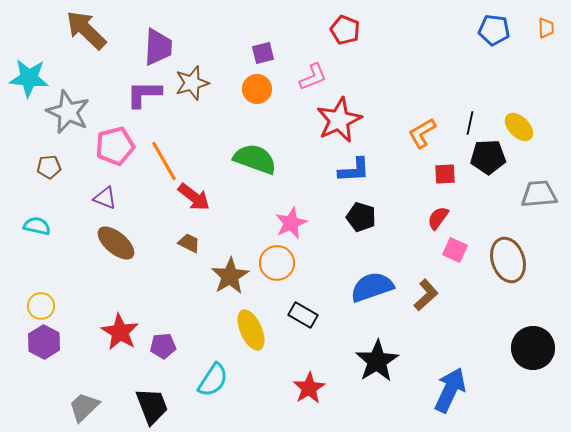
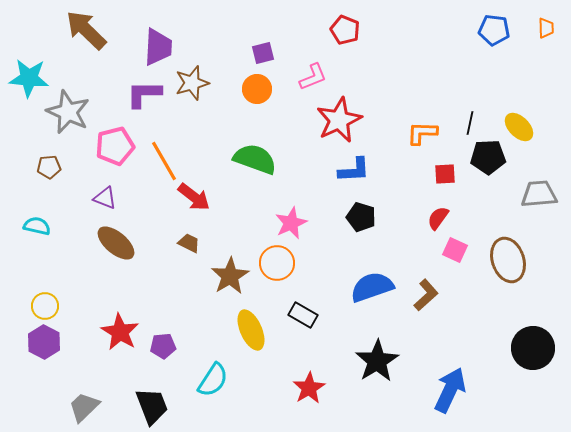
orange L-shape at (422, 133): rotated 32 degrees clockwise
yellow circle at (41, 306): moved 4 px right
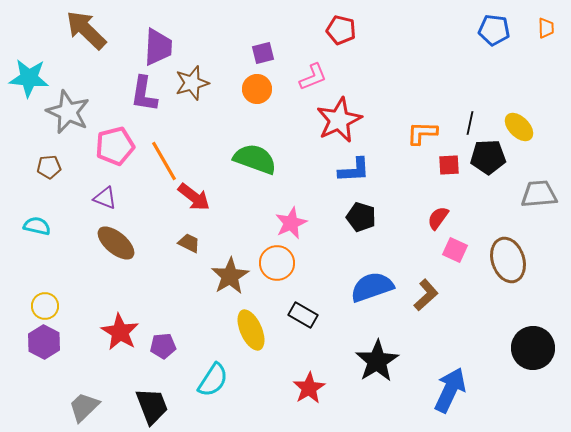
red pentagon at (345, 30): moved 4 px left; rotated 8 degrees counterclockwise
purple L-shape at (144, 94): rotated 81 degrees counterclockwise
red square at (445, 174): moved 4 px right, 9 px up
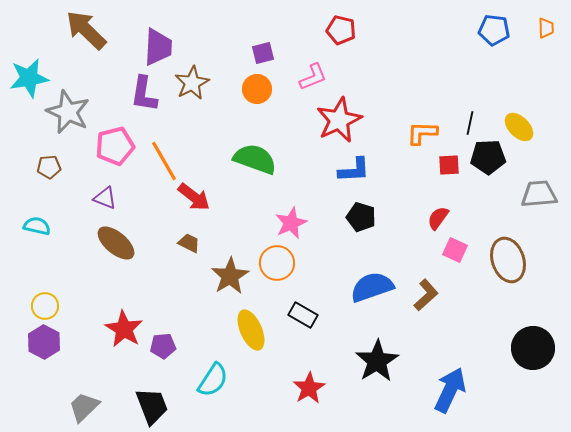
cyan star at (29, 78): rotated 15 degrees counterclockwise
brown star at (192, 83): rotated 12 degrees counterclockwise
red star at (120, 332): moved 4 px right, 3 px up
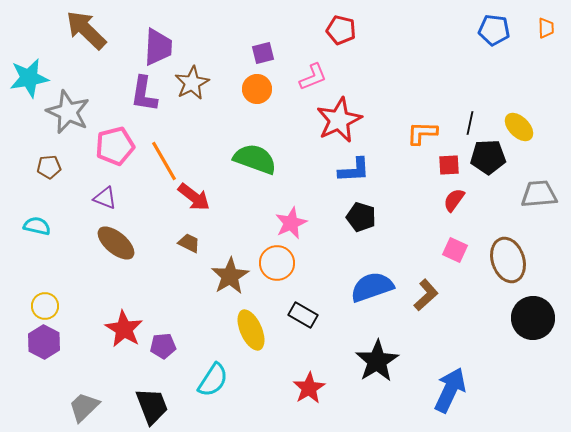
red semicircle at (438, 218): moved 16 px right, 18 px up
black circle at (533, 348): moved 30 px up
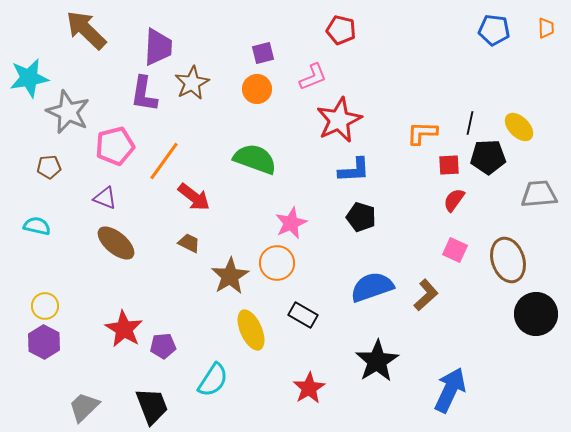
orange line at (164, 161): rotated 66 degrees clockwise
black circle at (533, 318): moved 3 px right, 4 px up
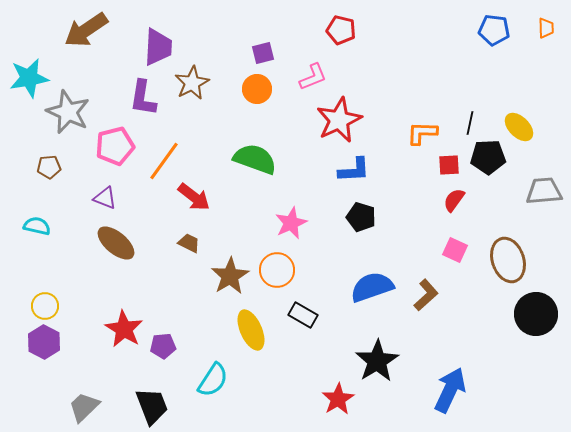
brown arrow at (86, 30): rotated 78 degrees counterclockwise
purple L-shape at (144, 94): moved 1 px left, 4 px down
gray trapezoid at (539, 194): moved 5 px right, 3 px up
orange circle at (277, 263): moved 7 px down
red star at (309, 388): moved 29 px right, 11 px down
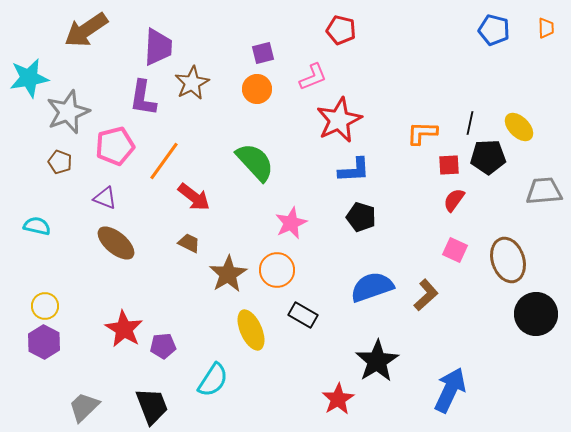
blue pentagon at (494, 30): rotated 8 degrees clockwise
gray star at (68, 112): rotated 27 degrees clockwise
green semicircle at (255, 159): moved 3 px down; rotated 27 degrees clockwise
brown pentagon at (49, 167): moved 11 px right, 5 px up; rotated 25 degrees clockwise
brown star at (230, 276): moved 2 px left, 2 px up
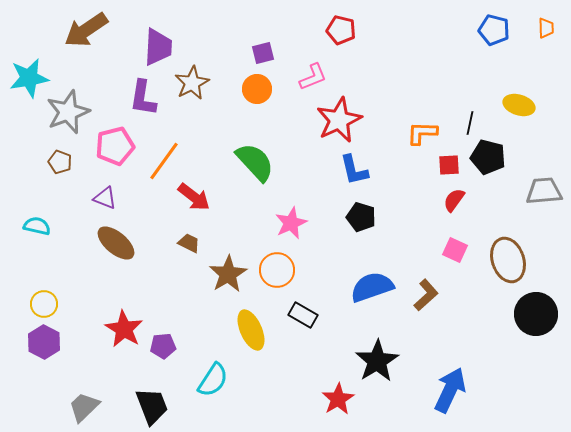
yellow ellipse at (519, 127): moved 22 px up; rotated 28 degrees counterclockwise
black pentagon at (488, 157): rotated 16 degrees clockwise
blue L-shape at (354, 170): rotated 80 degrees clockwise
yellow circle at (45, 306): moved 1 px left, 2 px up
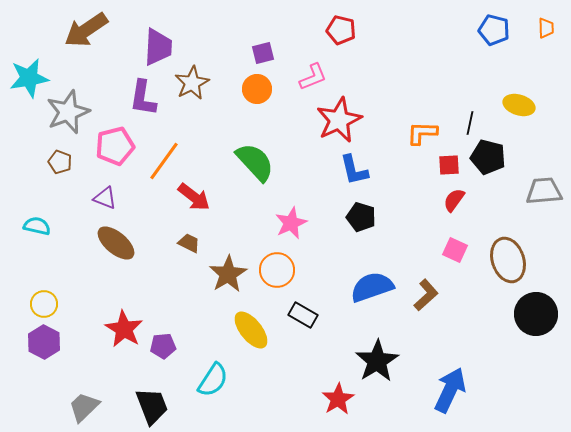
yellow ellipse at (251, 330): rotated 15 degrees counterclockwise
